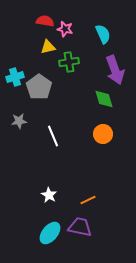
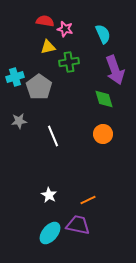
purple trapezoid: moved 2 px left, 2 px up
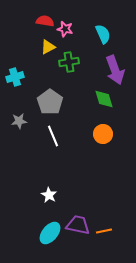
yellow triangle: rotated 14 degrees counterclockwise
gray pentagon: moved 11 px right, 15 px down
orange line: moved 16 px right, 31 px down; rotated 14 degrees clockwise
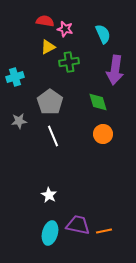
purple arrow: rotated 28 degrees clockwise
green diamond: moved 6 px left, 3 px down
cyan ellipse: rotated 25 degrees counterclockwise
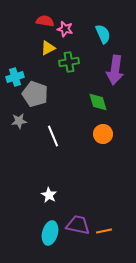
yellow triangle: moved 1 px down
gray pentagon: moved 15 px left, 8 px up; rotated 15 degrees counterclockwise
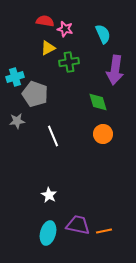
gray star: moved 2 px left
cyan ellipse: moved 2 px left
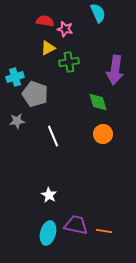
cyan semicircle: moved 5 px left, 21 px up
purple trapezoid: moved 2 px left
orange line: rotated 21 degrees clockwise
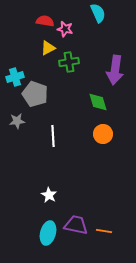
white line: rotated 20 degrees clockwise
